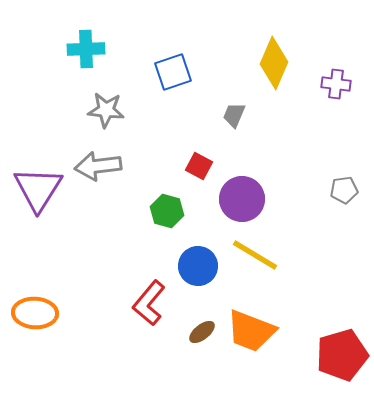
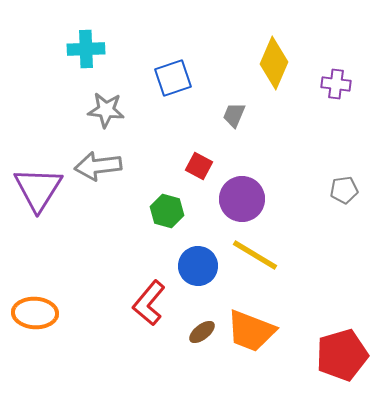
blue square: moved 6 px down
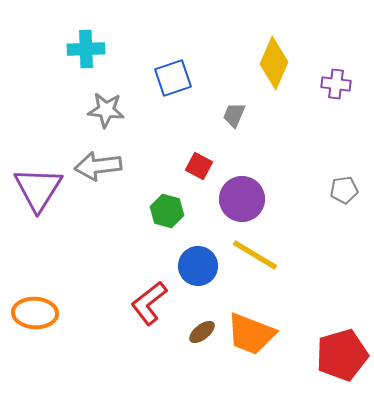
red L-shape: rotated 12 degrees clockwise
orange trapezoid: moved 3 px down
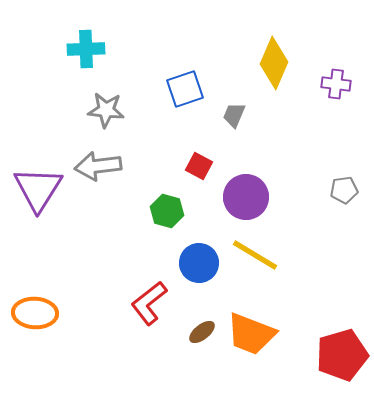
blue square: moved 12 px right, 11 px down
purple circle: moved 4 px right, 2 px up
blue circle: moved 1 px right, 3 px up
